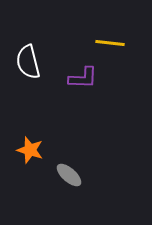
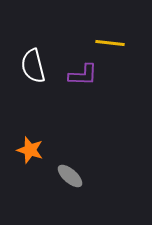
white semicircle: moved 5 px right, 4 px down
purple L-shape: moved 3 px up
gray ellipse: moved 1 px right, 1 px down
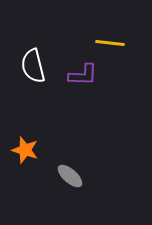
orange star: moved 5 px left
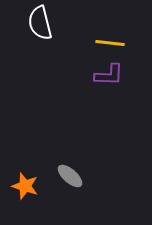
white semicircle: moved 7 px right, 43 px up
purple L-shape: moved 26 px right
orange star: moved 36 px down
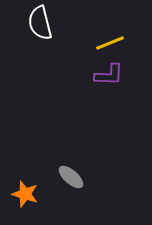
yellow line: rotated 28 degrees counterclockwise
gray ellipse: moved 1 px right, 1 px down
orange star: moved 8 px down
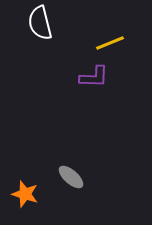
purple L-shape: moved 15 px left, 2 px down
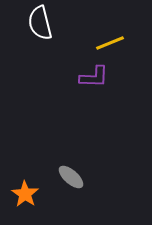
orange star: rotated 16 degrees clockwise
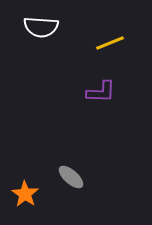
white semicircle: moved 1 px right, 4 px down; rotated 72 degrees counterclockwise
purple L-shape: moved 7 px right, 15 px down
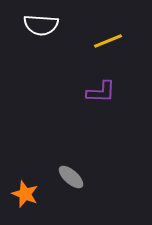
white semicircle: moved 2 px up
yellow line: moved 2 px left, 2 px up
orange star: rotated 12 degrees counterclockwise
